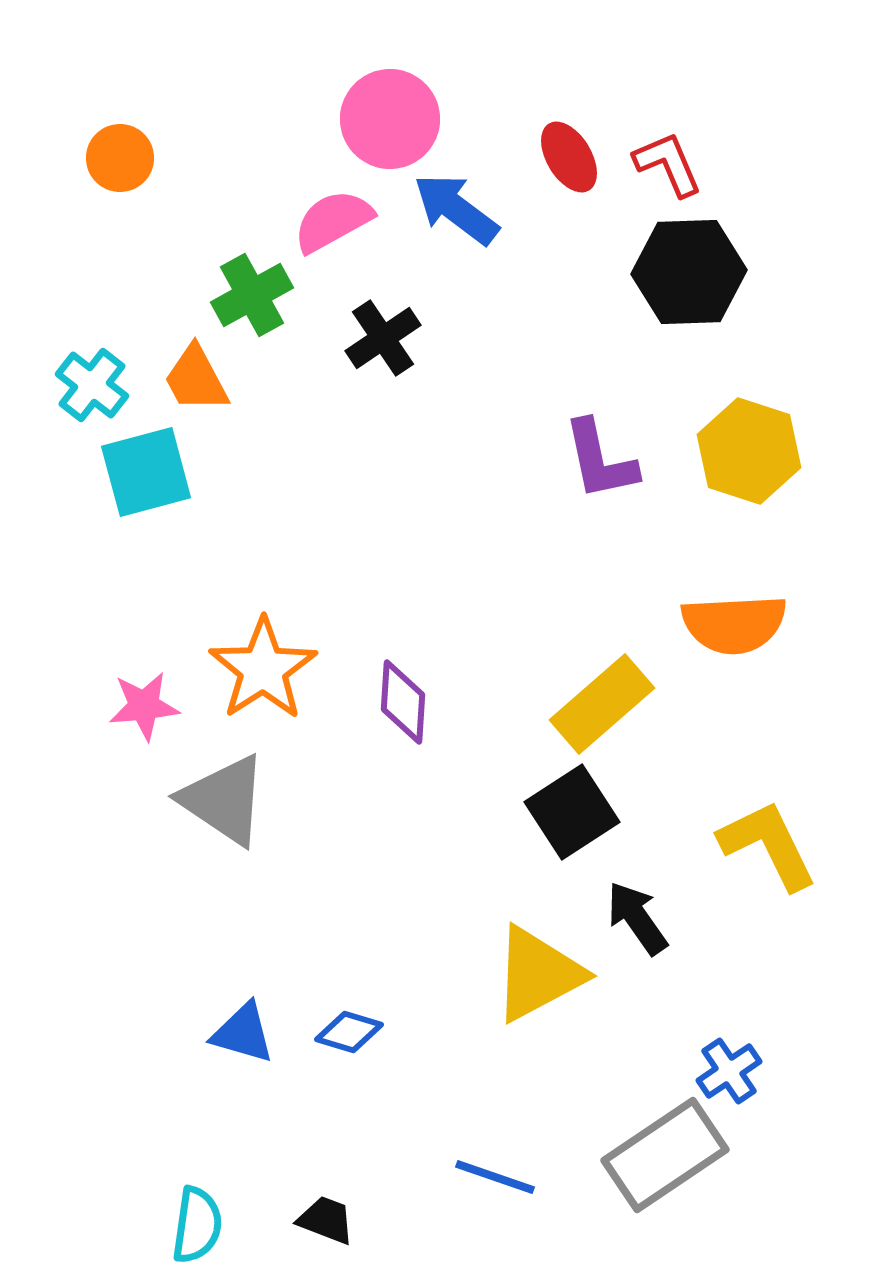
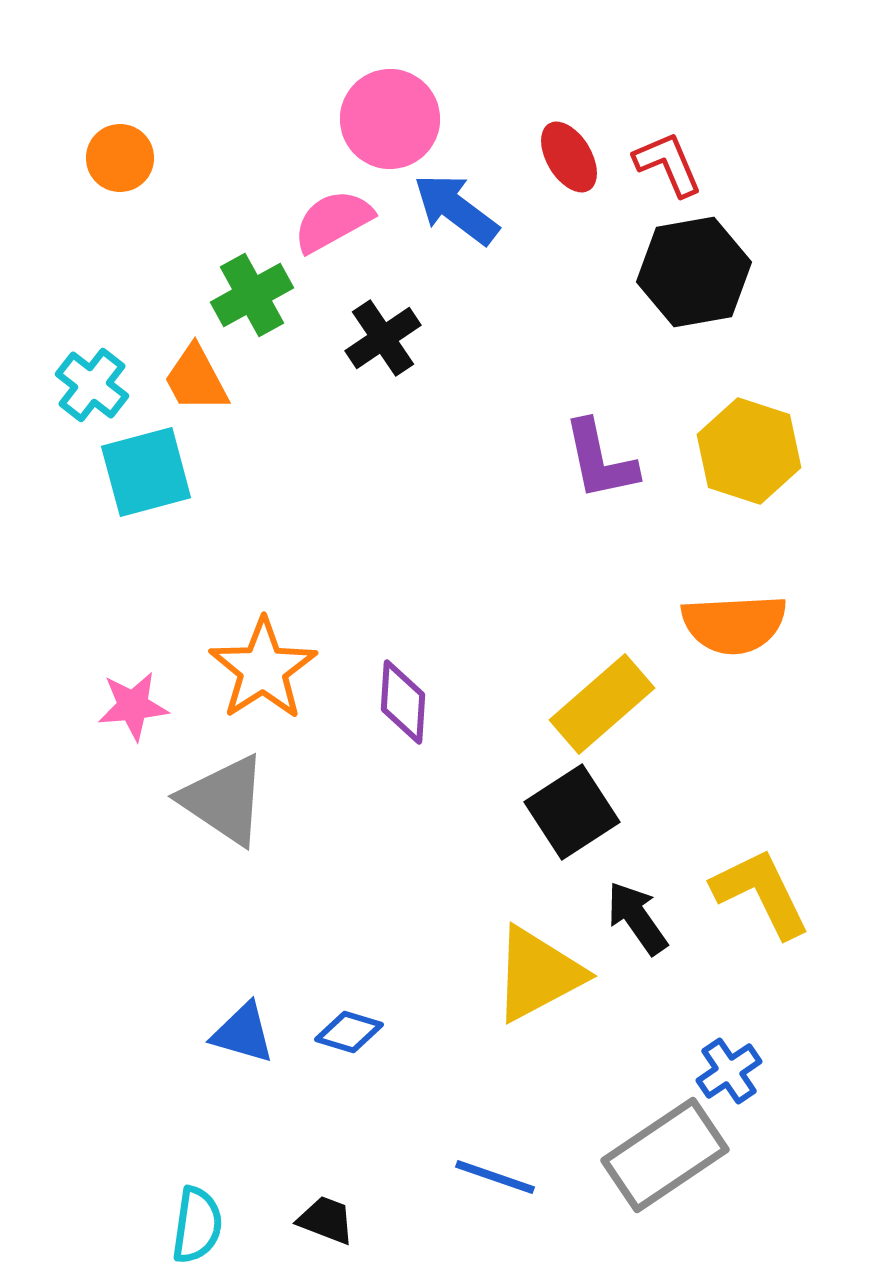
black hexagon: moved 5 px right; rotated 8 degrees counterclockwise
pink star: moved 11 px left
yellow L-shape: moved 7 px left, 48 px down
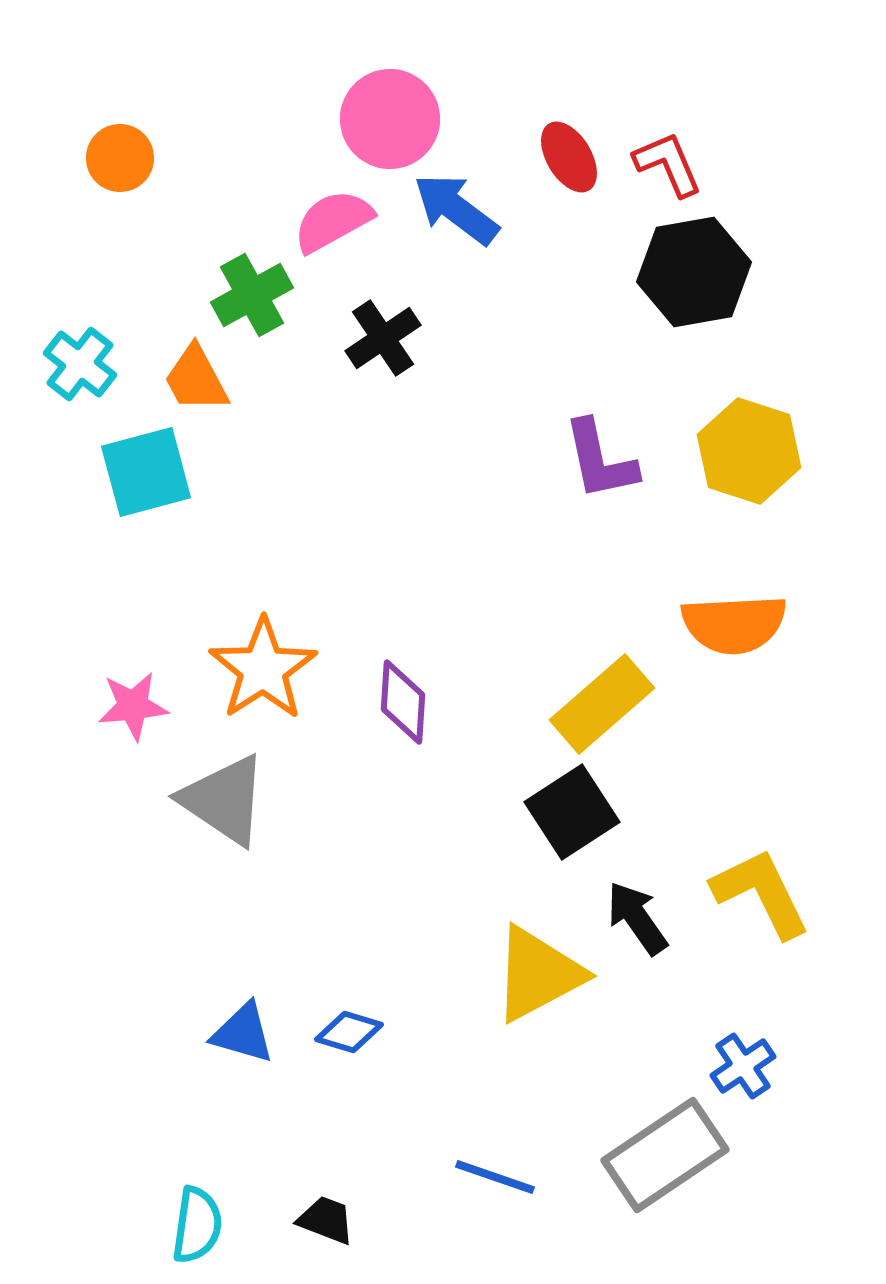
cyan cross: moved 12 px left, 21 px up
blue cross: moved 14 px right, 5 px up
